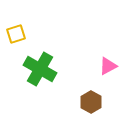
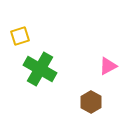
yellow square: moved 4 px right, 2 px down
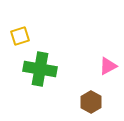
green cross: rotated 20 degrees counterclockwise
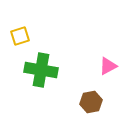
green cross: moved 1 px right, 1 px down
brown hexagon: rotated 20 degrees clockwise
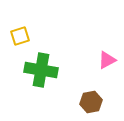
pink triangle: moved 1 px left, 6 px up
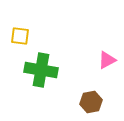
yellow square: rotated 24 degrees clockwise
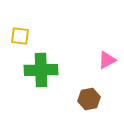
green cross: rotated 12 degrees counterclockwise
brown hexagon: moved 2 px left, 3 px up
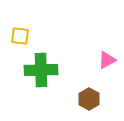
brown hexagon: rotated 20 degrees counterclockwise
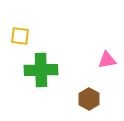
pink triangle: rotated 18 degrees clockwise
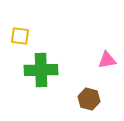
brown hexagon: rotated 15 degrees counterclockwise
